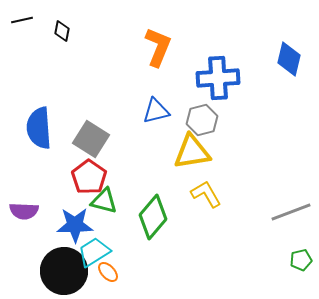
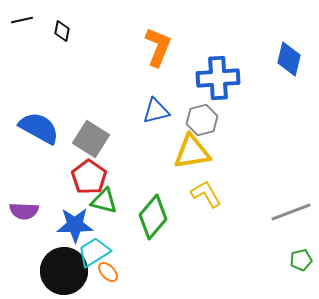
blue semicircle: rotated 123 degrees clockwise
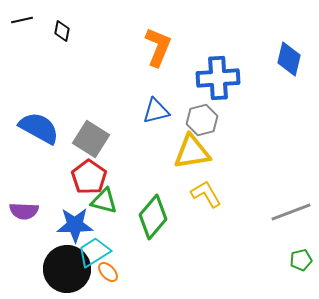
black circle: moved 3 px right, 2 px up
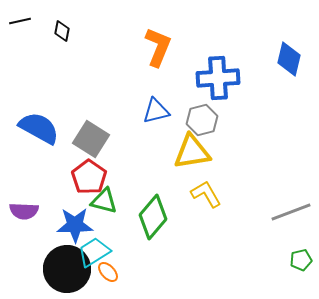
black line: moved 2 px left, 1 px down
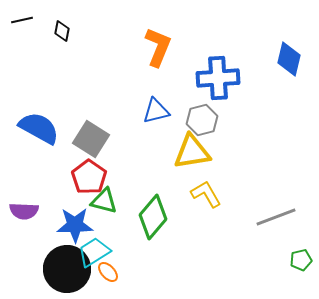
black line: moved 2 px right, 1 px up
gray line: moved 15 px left, 5 px down
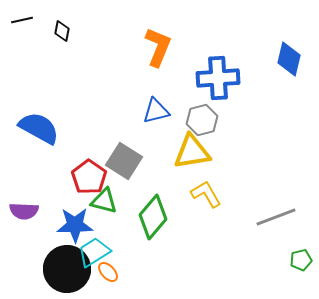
gray square: moved 33 px right, 22 px down
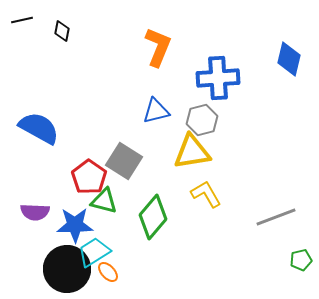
purple semicircle: moved 11 px right, 1 px down
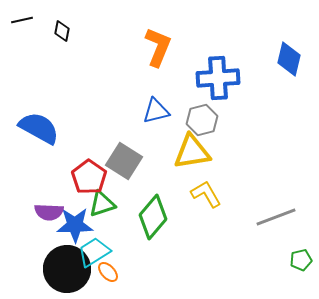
green triangle: moved 2 px left, 3 px down; rotated 32 degrees counterclockwise
purple semicircle: moved 14 px right
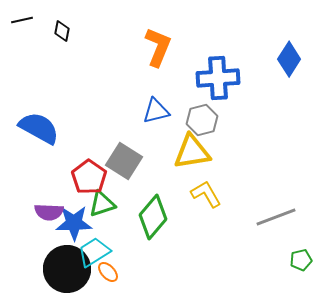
blue diamond: rotated 20 degrees clockwise
blue star: moved 1 px left, 2 px up
